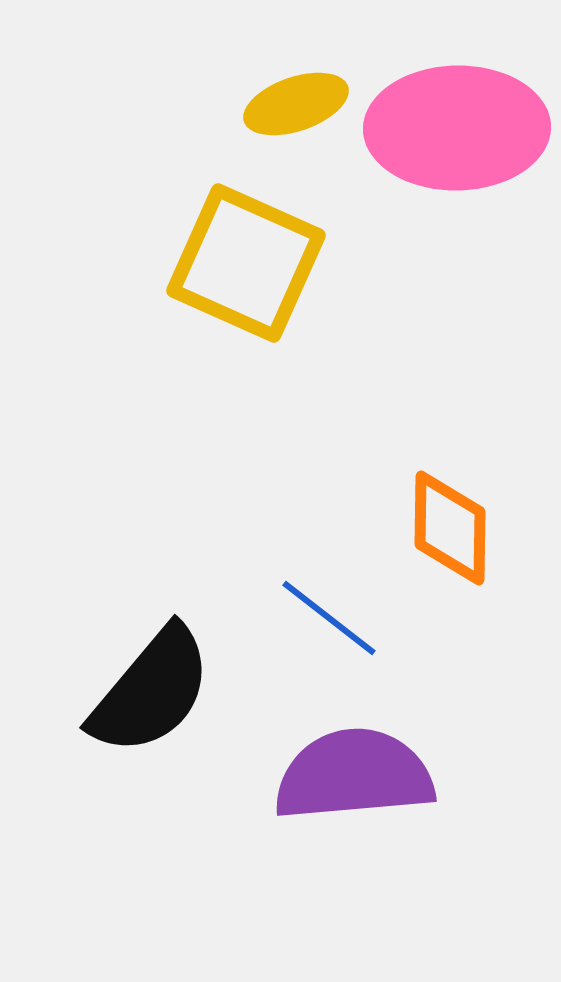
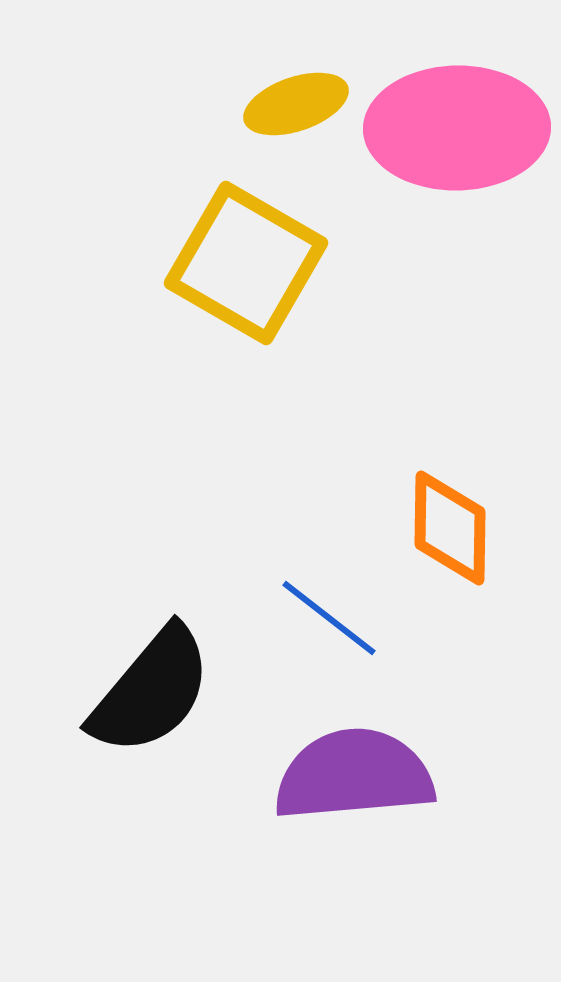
yellow square: rotated 6 degrees clockwise
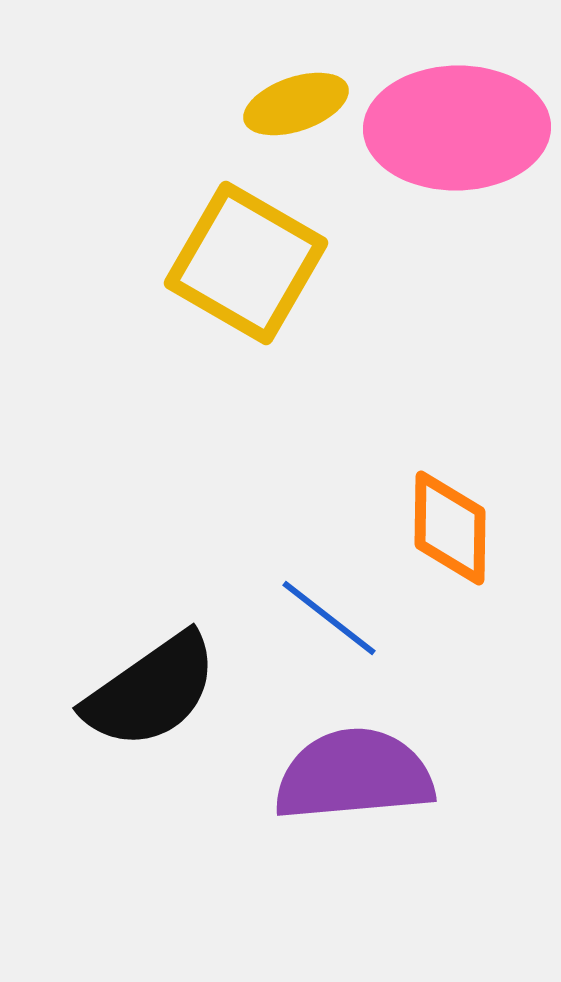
black semicircle: rotated 15 degrees clockwise
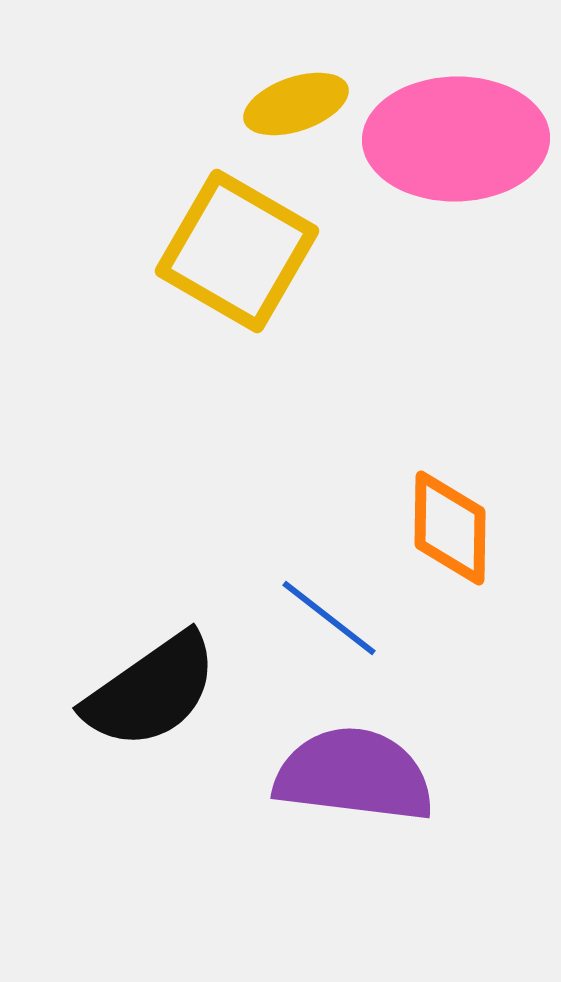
pink ellipse: moved 1 px left, 11 px down
yellow square: moved 9 px left, 12 px up
purple semicircle: rotated 12 degrees clockwise
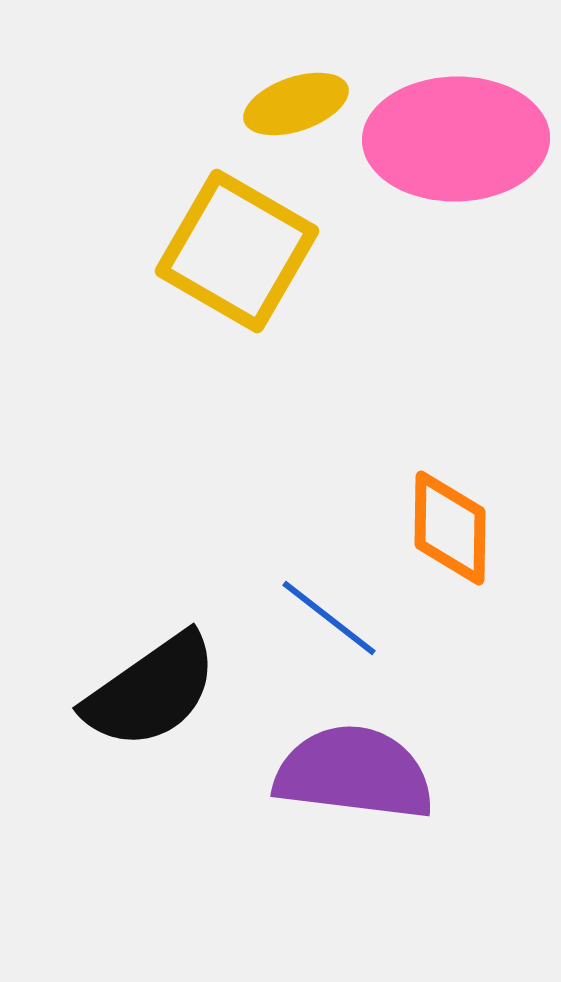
purple semicircle: moved 2 px up
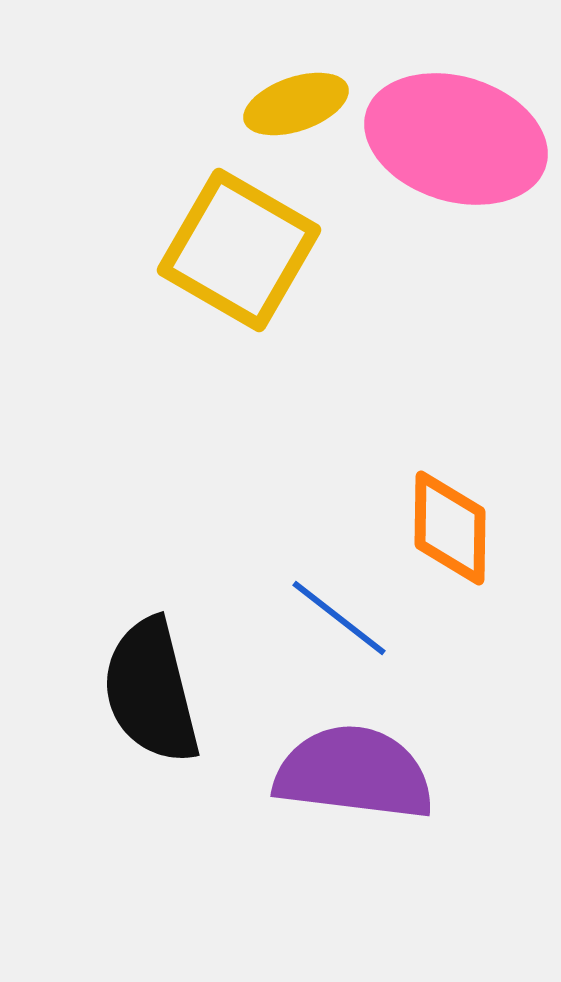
pink ellipse: rotated 18 degrees clockwise
yellow square: moved 2 px right, 1 px up
blue line: moved 10 px right
black semicircle: rotated 111 degrees clockwise
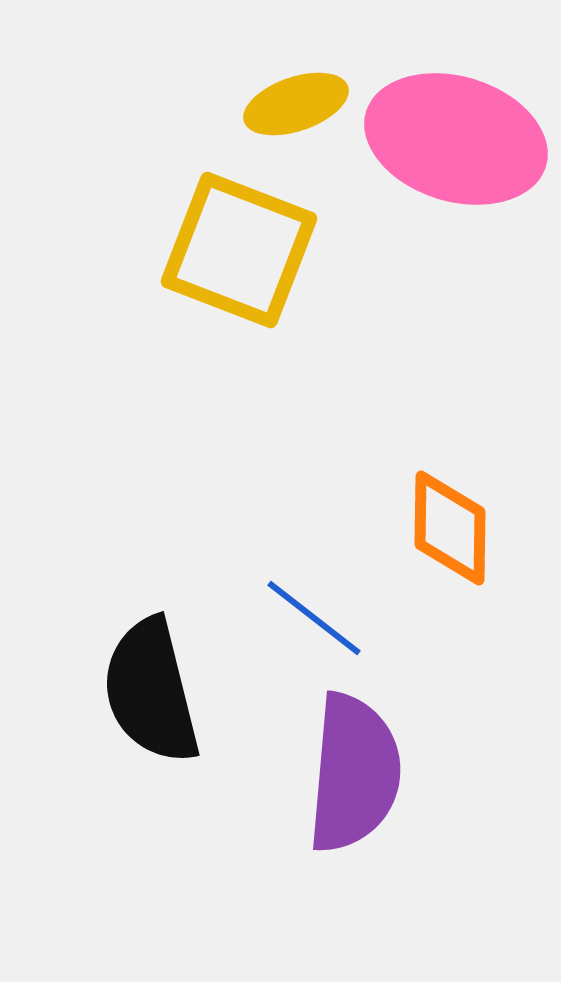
yellow square: rotated 9 degrees counterclockwise
blue line: moved 25 px left
purple semicircle: rotated 88 degrees clockwise
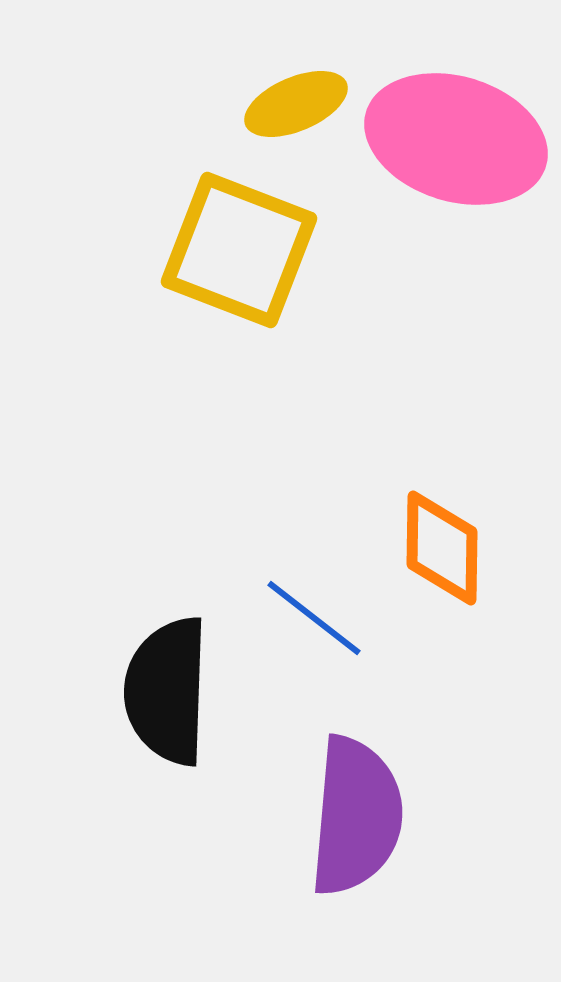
yellow ellipse: rotated 4 degrees counterclockwise
orange diamond: moved 8 px left, 20 px down
black semicircle: moved 16 px right; rotated 16 degrees clockwise
purple semicircle: moved 2 px right, 43 px down
